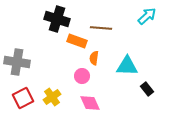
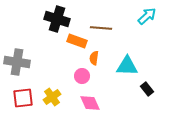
red square: rotated 20 degrees clockwise
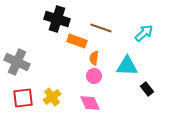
cyan arrow: moved 3 px left, 17 px down
brown line: rotated 15 degrees clockwise
gray cross: rotated 15 degrees clockwise
pink circle: moved 12 px right
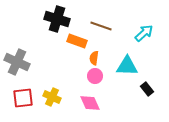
brown line: moved 2 px up
pink circle: moved 1 px right
yellow cross: rotated 30 degrees counterclockwise
